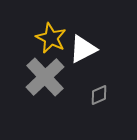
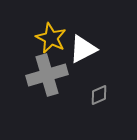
gray cross: moved 2 px right, 2 px up; rotated 27 degrees clockwise
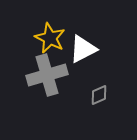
yellow star: moved 1 px left
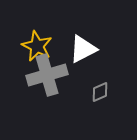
yellow star: moved 13 px left, 8 px down
gray diamond: moved 1 px right, 3 px up
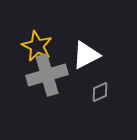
white triangle: moved 3 px right, 6 px down
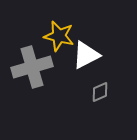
yellow star: moved 22 px right, 10 px up; rotated 12 degrees counterclockwise
gray cross: moved 15 px left, 8 px up
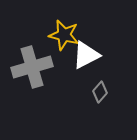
yellow star: moved 5 px right, 1 px up
gray diamond: rotated 25 degrees counterclockwise
